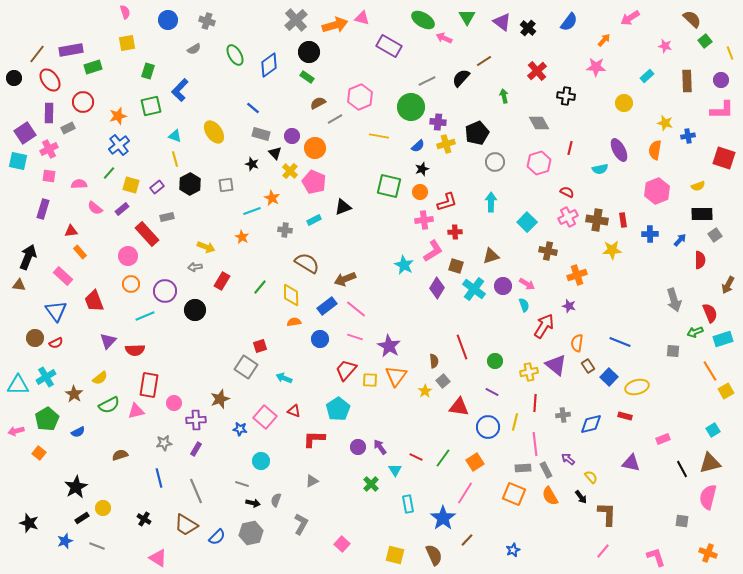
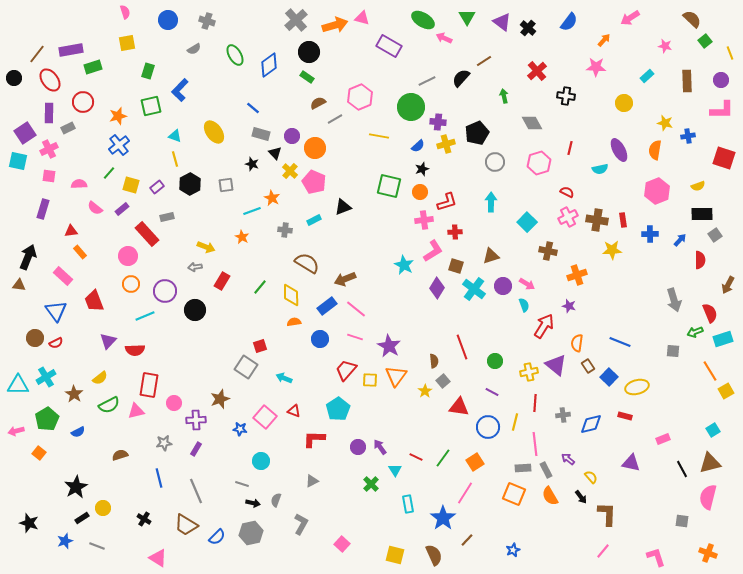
gray diamond at (539, 123): moved 7 px left
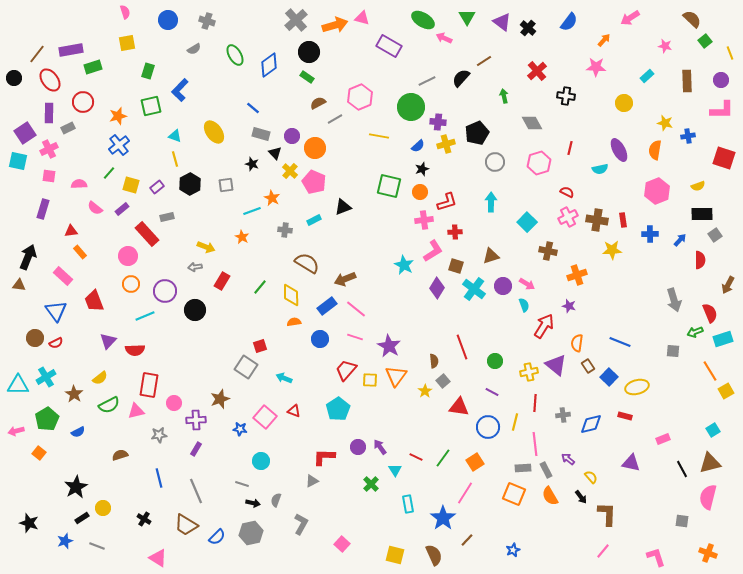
red L-shape at (314, 439): moved 10 px right, 18 px down
gray star at (164, 443): moved 5 px left, 8 px up
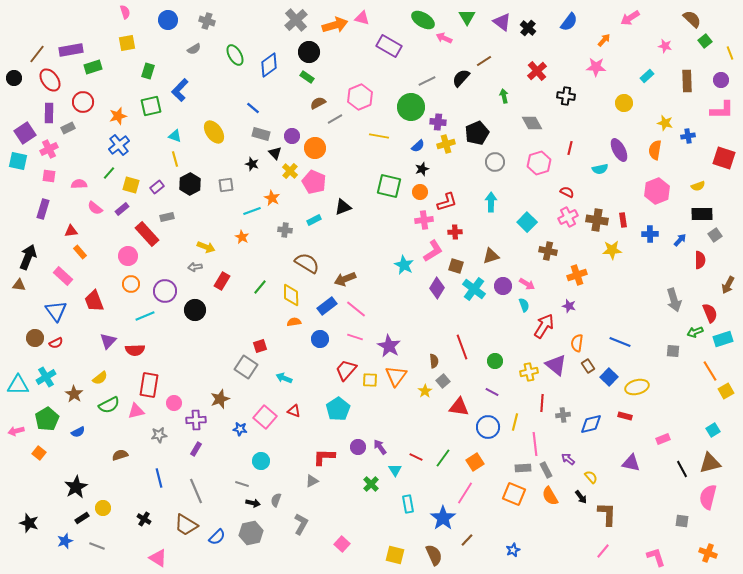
red line at (535, 403): moved 7 px right
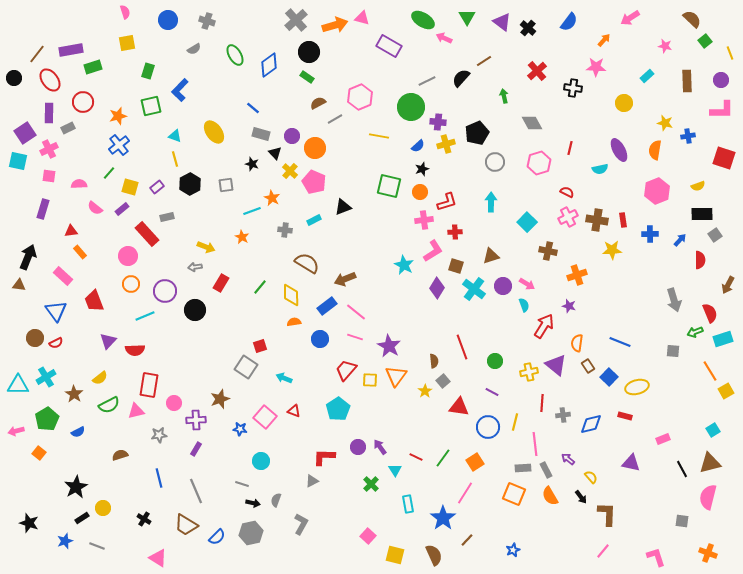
black cross at (566, 96): moved 7 px right, 8 px up
yellow square at (131, 185): moved 1 px left, 2 px down
red rectangle at (222, 281): moved 1 px left, 2 px down
pink line at (356, 309): moved 3 px down
pink square at (342, 544): moved 26 px right, 8 px up
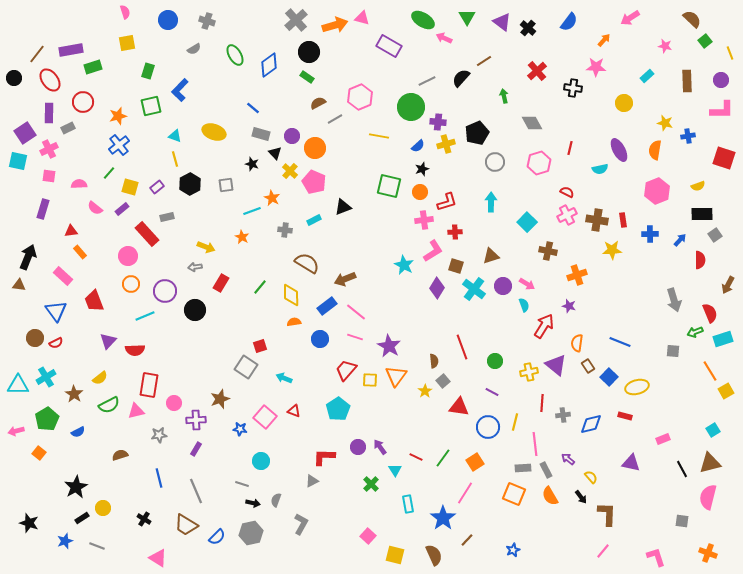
yellow ellipse at (214, 132): rotated 35 degrees counterclockwise
pink cross at (568, 217): moved 1 px left, 2 px up
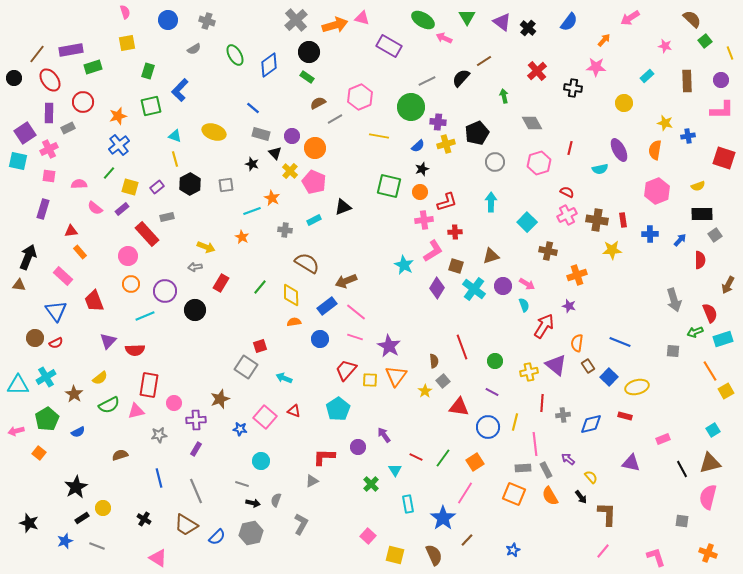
brown arrow at (345, 279): moved 1 px right, 2 px down
purple arrow at (380, 447): moved 4 px right, 12 px up
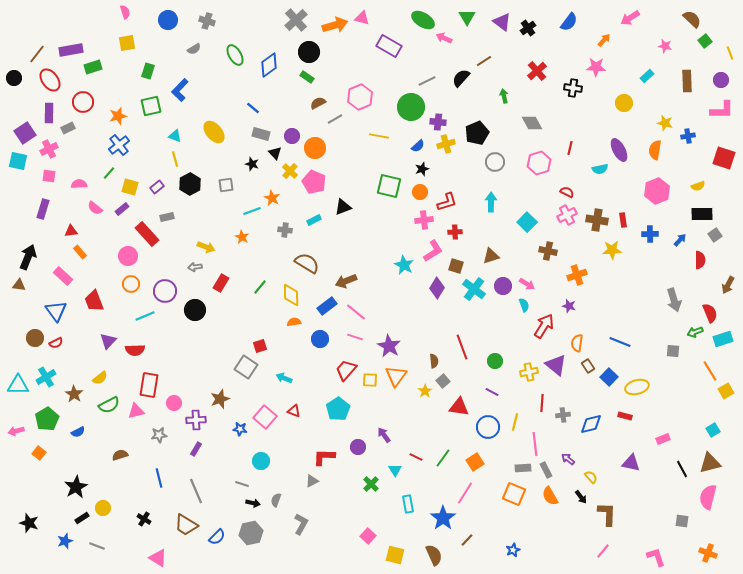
black cross at (528, 28): rotated 14 degrees clockwise
yellow ellipse at (214, 132): rotated 30 degrees clockwise
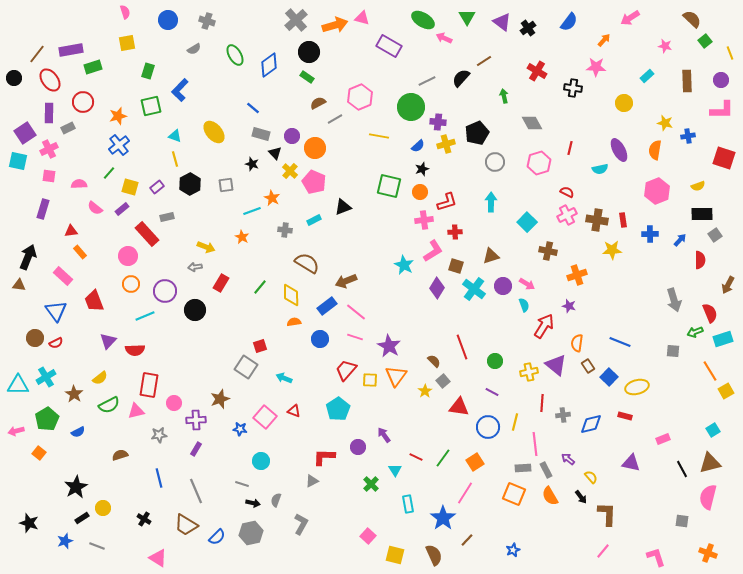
red cross at (537, 71): rotated 18 degrees counterclockwise
brown semicircle at (434, 361): rotated 40 degrees counterclockwise
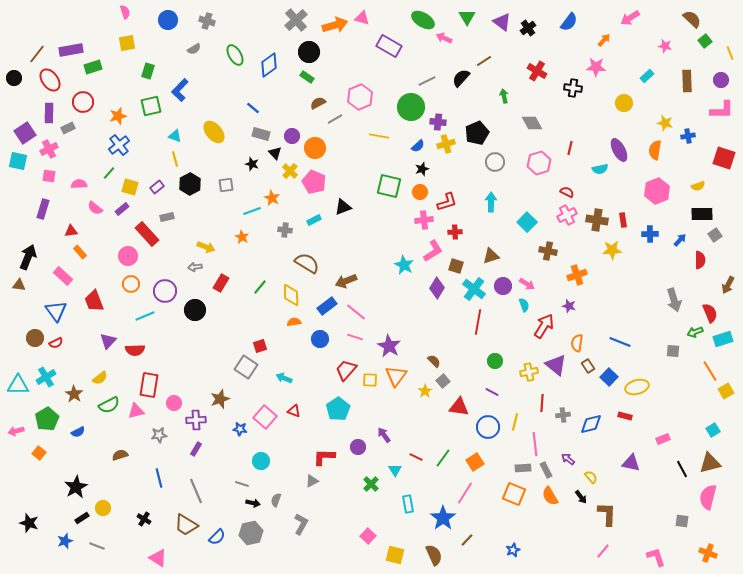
red line at (462, 347): moved 16 px right, 25 px up; rotated 30 degrees clockwise
